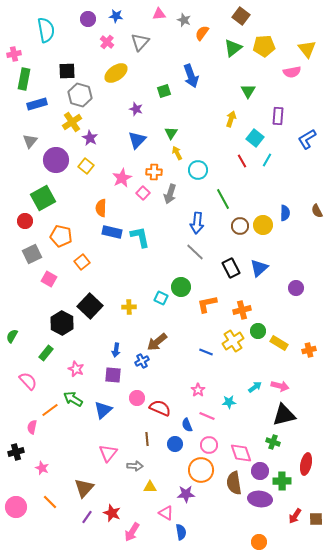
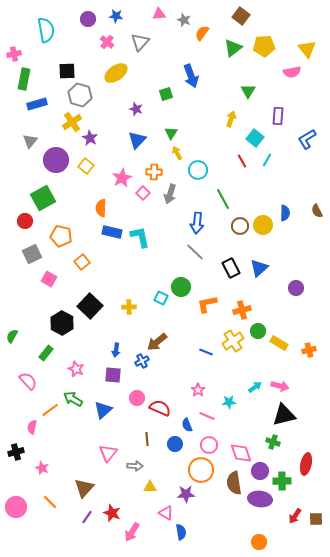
green square at (164, 91): moved 2 px right, 3 px down
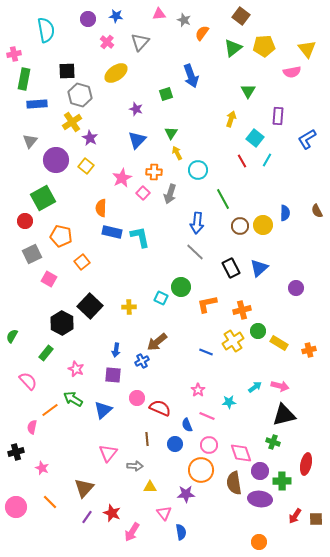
blue rectangle at (37, 104): rotated 12 degrees clockwise
pink triangle at (166, 513): moved 2 px left; rotated 21 degrees clockwise
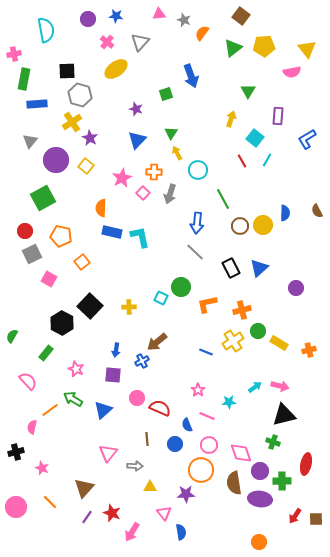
yellow ellipse at (116, 73): moved 4 px up
red circle at (25, 221): moved 10 px down
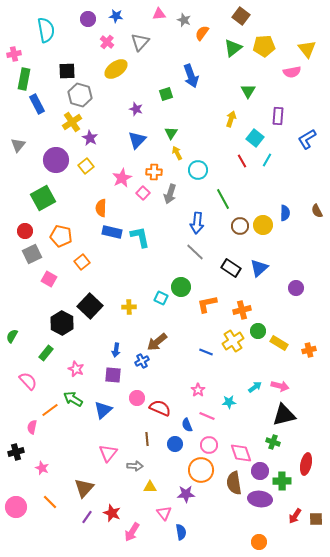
blue rectangle at (37, 104): rotated 66 degrees clockwise
gray triangle at (30, 141): moved 12 px left, 4 px down
yellow square at (86, 166): rotated 14 degrees clockwise
black rectangle at (231, 268): rotated 30 degrees counterclockwise
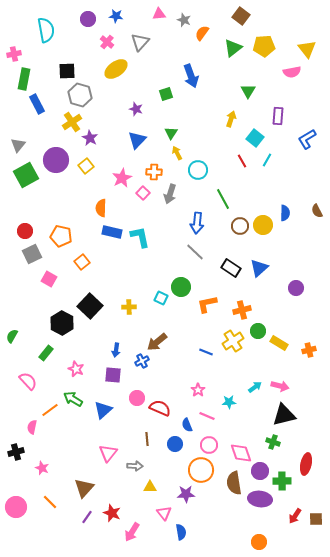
green square at (43, 198): moved 17 px left, 23 px up
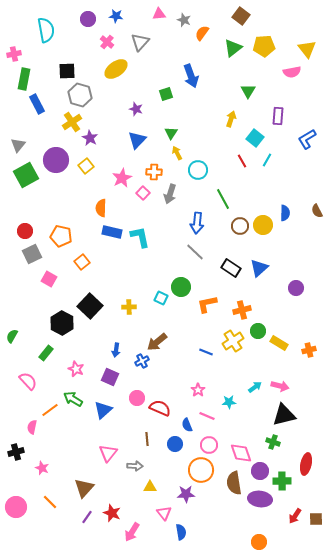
purple square at (113, 375): moved 3 px left, 2 px down; rotated 18 degrees clockwise
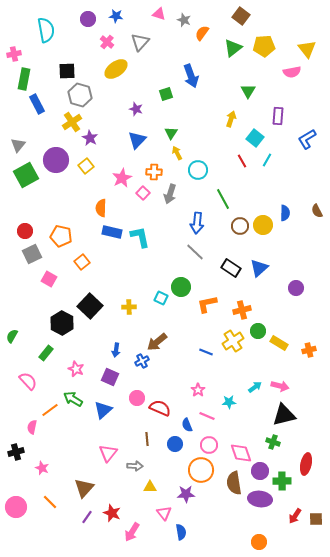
pink triangle at (159, 14): rotated 24 degrees clockwise
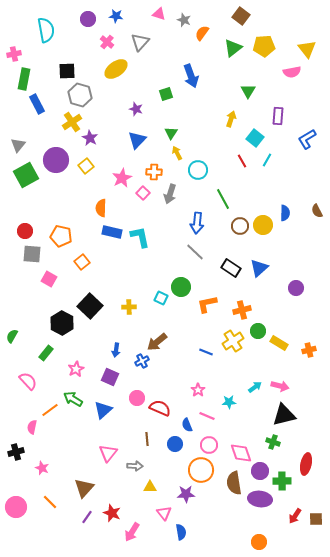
gray square at (32, 254): rotated 30 degrees clockwise
pink star at (76, 369): rotated 21 degrees clockwise
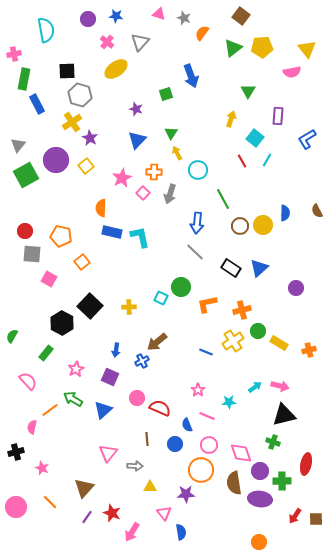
gray star at (184, 20): moved 2 px up
yellow pentagon at (264, 46): moved 2 px left, 1 px down
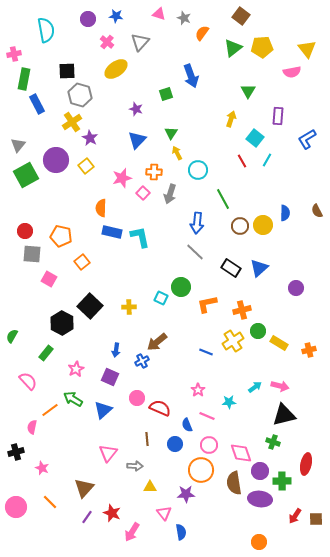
pink star at (122, 178): rotated 12 degrees clockwise
